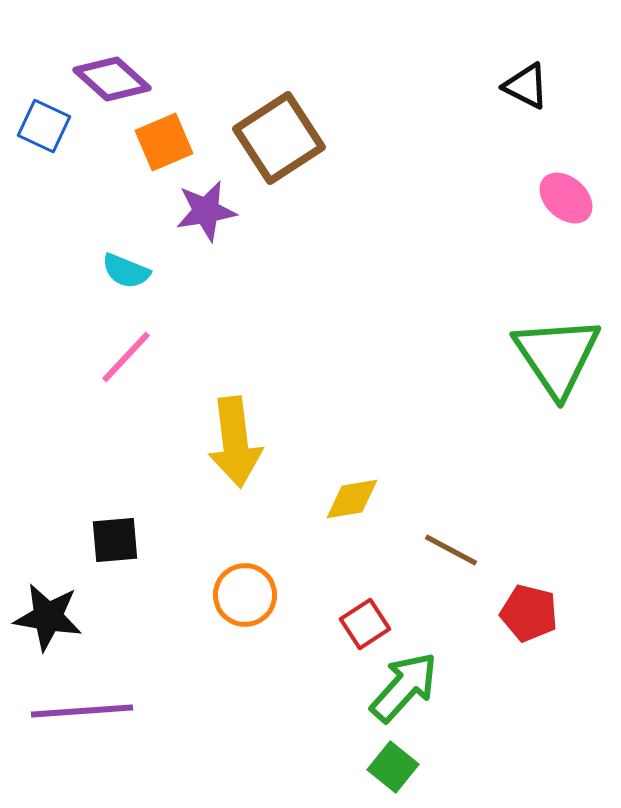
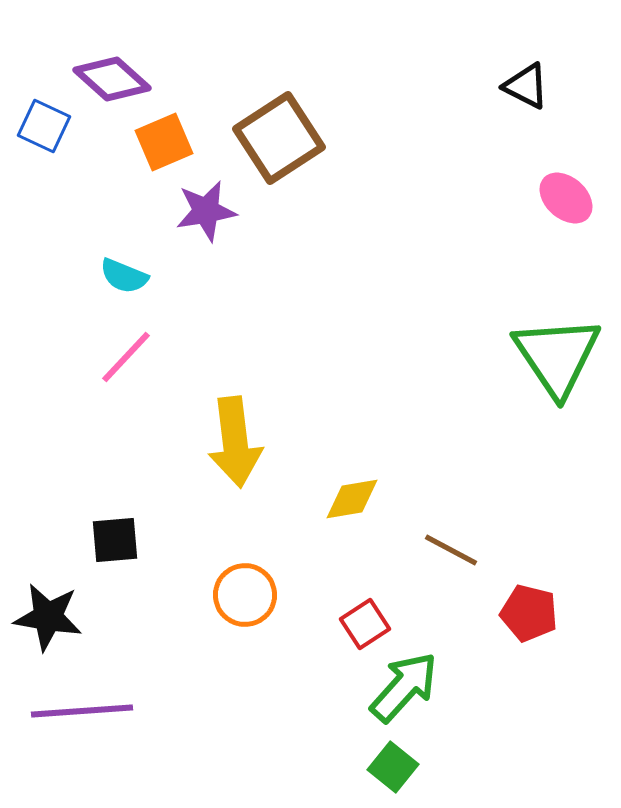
cyan semicircle: moved 2 px left, 5 px down
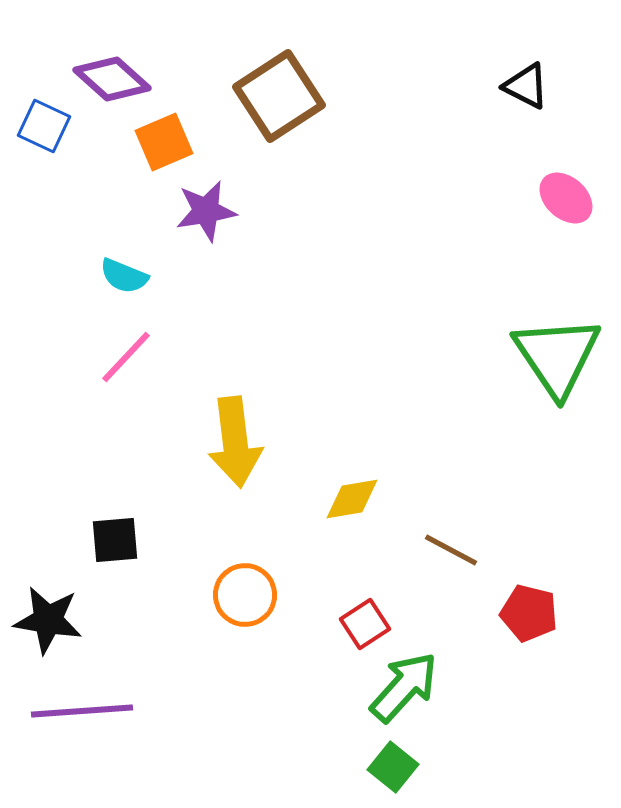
brown square: moved 42 px up
black star: moved 3 px down
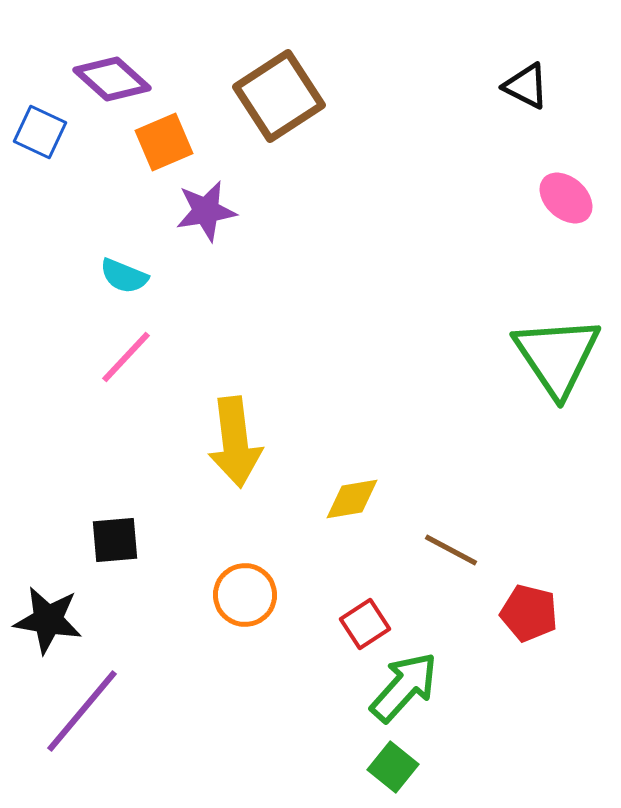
blue square: moved 4 px left, 6 px down
purple line: rotated 46 degrees counterclockwise
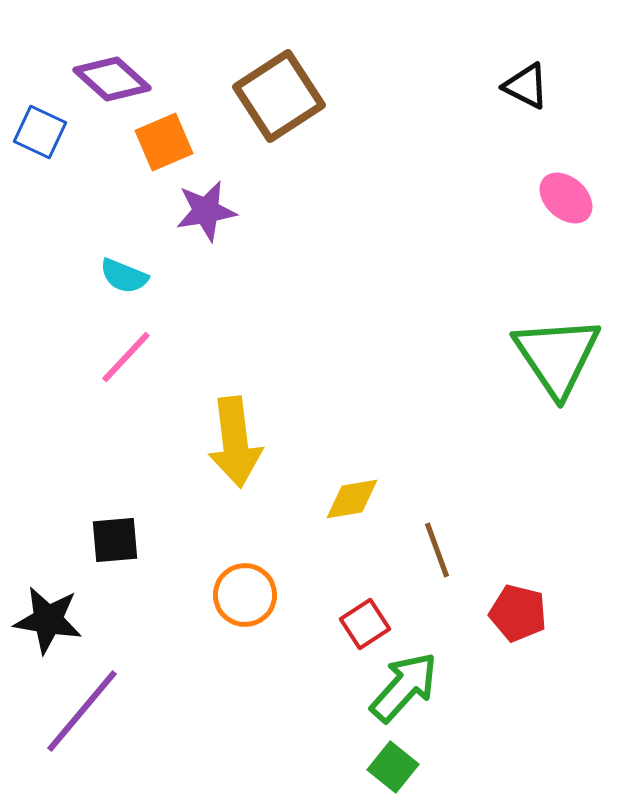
brown line: moved 14 px left; rotated 42 degrees clockwise
red pentagon: moved 11 px left
